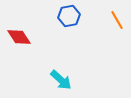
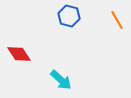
blue hexagon: rotated 25 degrees clockwise
red diamond: moved 17 px down
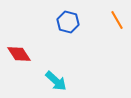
blue hexagon: moved 1 px left, 6 px down
cyan arrow: moved 5 px left, 1 px down
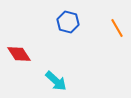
orange line: moved 8 px down
